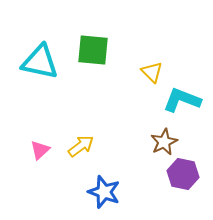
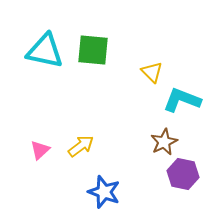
cyan triangle: moved 5 px right, 11 px up
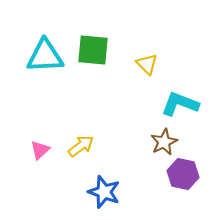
cyan triangle: moved 5 px down; rotated 15 degrees counterclockwise
yellow triangle: moved 5 px left, 8 px up
cyan L-shape: moved 2 px left, 4 px down
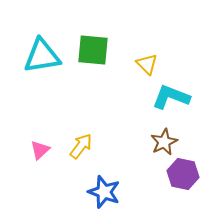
cyan triangle: moved 3 px left; rotated 6 degrees counterclockwise
cyan L-shape: moved 9 px left, 7 px up
yellow arrow: rotated 16 degrees counterclockwise
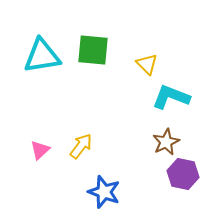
brown star: moved 2 px right
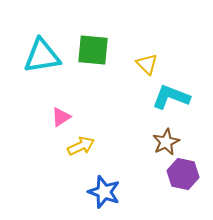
yellow arrow: rotated 28 degrees clockwise
pink triangle: moved 21 px right, 33 px up; rotated 10 degrees clockwise
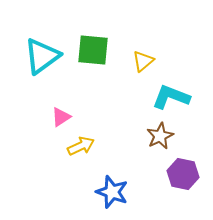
cyan triangle: rotated 27 degrees counterclockwise
yellow triangle: moved 4 px left, 3 px up; rotated 35 degrees clockwise
brown star: moved 6 px left, 6 px up
blue star: moved 8 px right
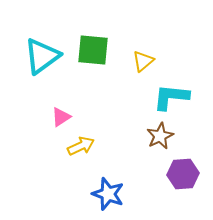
cyan L-shape: rotated 15 degrees counterclockwise
purple hexagon: rotated 16 degrees counterclockwise
blue star: moved 4 px left, 2 px down
